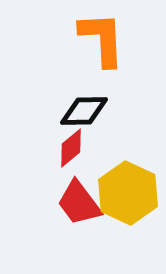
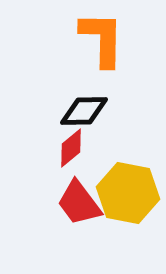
orange L-shape: rotated 4 degrees clockwise
yellow hexagon: rotated 14 degrees counterclockwise
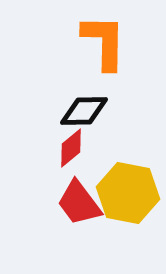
orange L-shape: moved 2 px right, 3 px down
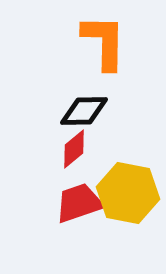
red diamond: moved 3 px right, 1 px down
red trapezoid: rotated 108 degrees clockwise
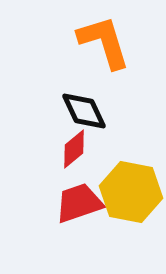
orange L-shape: rotated 18 degrees counterclockwise
black diamond: rotated 66 degrees clockwise
yellow hexagon: moved 3 px right, 1 px up
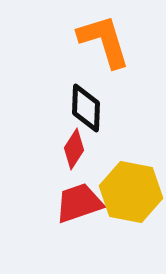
orange L-shape: moved 1 px up
black diamond: moved 2 px right, 3 px up; rotated 27 degrees clockwise
red diamond: rotated 18 degrees counterclockwise
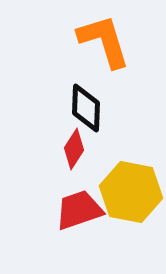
red trapezoid: moved 7 px down
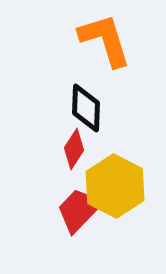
orange L-shape: moved 1 px right, 1 px up
yellow hexagon: moved 16 px left, 6 px up; rotated 16 degrees clockwise
red trapezoid: rotated 27 degrees counterclockwise
